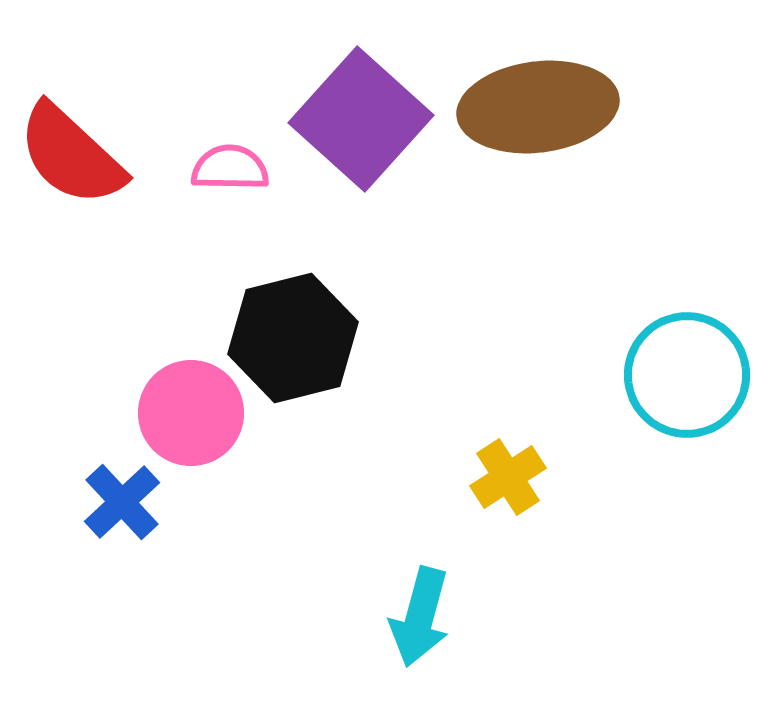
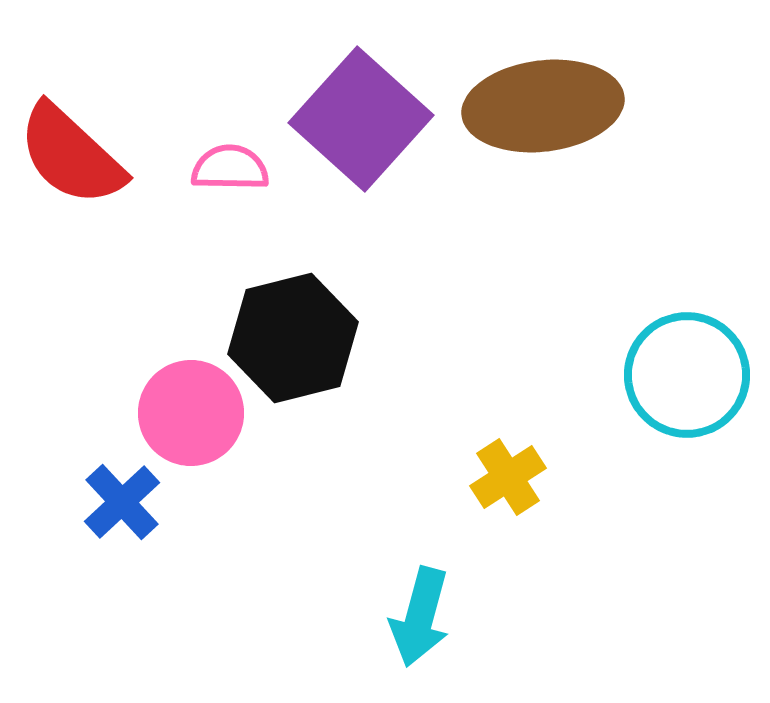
brown ellipse: moved 5 px right, 1 px up
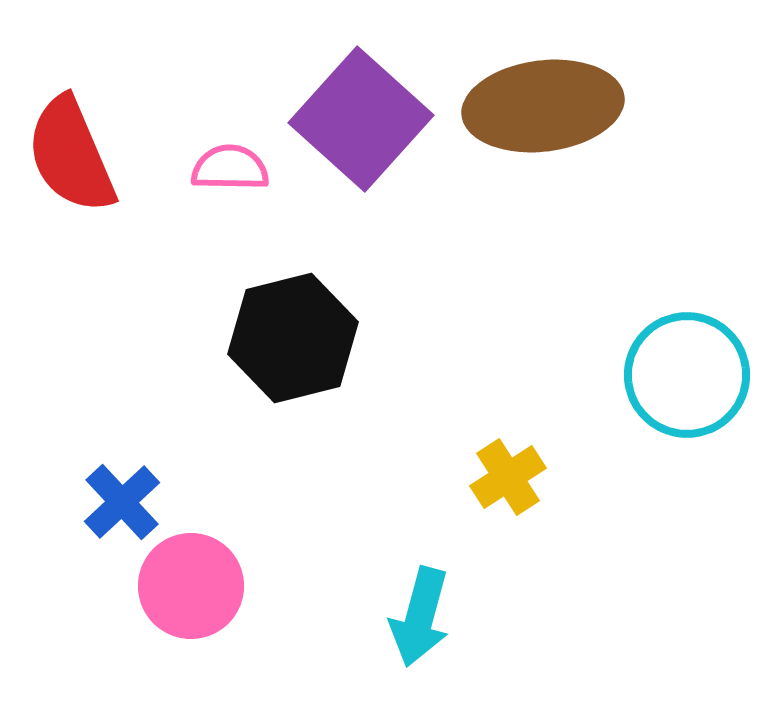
red semicircle: rotated 24 degrees clockwise
pink circle: moved 173 px down
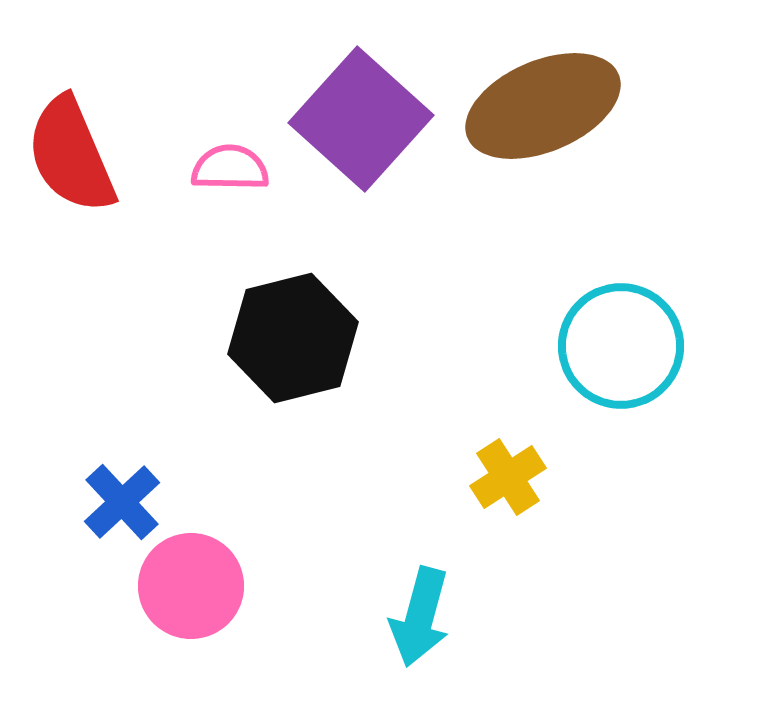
brown ellipse: rotated 16 degrees counterclockwise
cyan circle: moved 66 px left, 29 px up
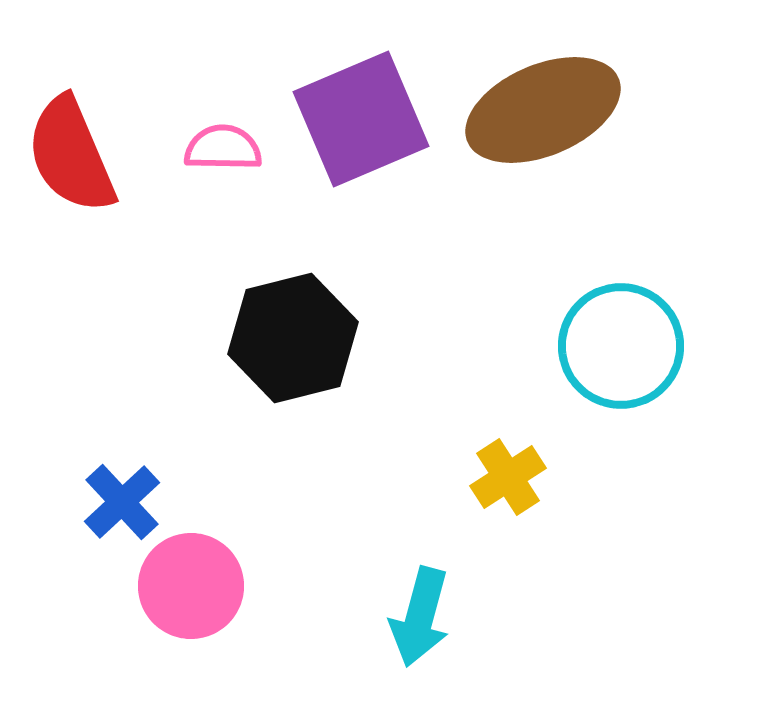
brown ellipse: moved 4 px down
purple square: rotated 25 degrees clockwise
pink semicircle: moved 7 px left, 20 px up
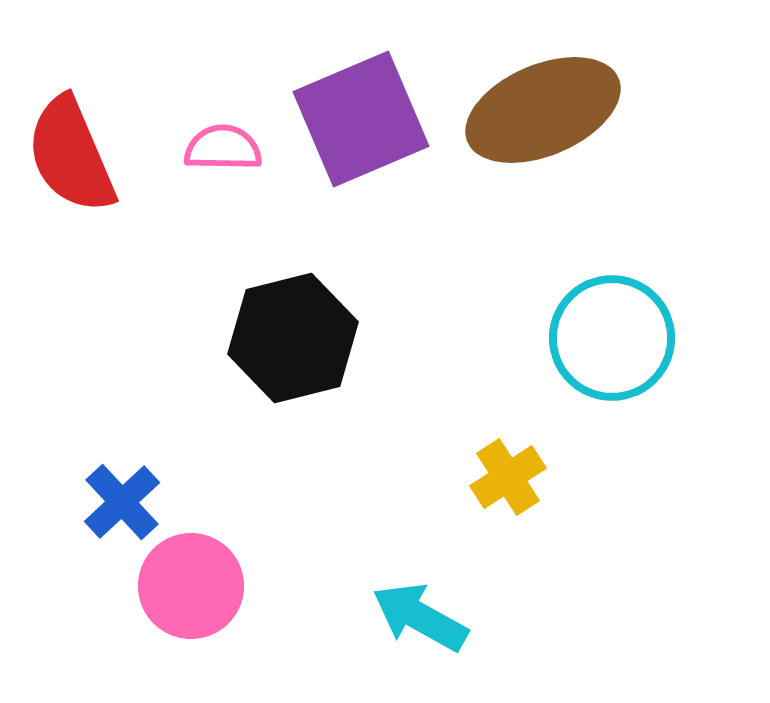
cyan circle: moved 9 px left, 8 px up
cyan arrow: rotated 104 degrees clockwise
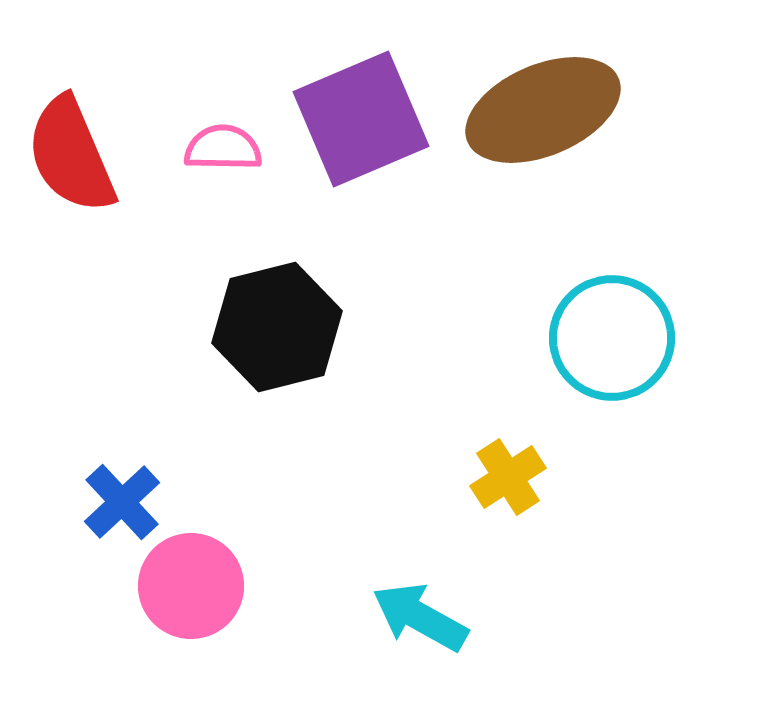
black hexagon: moved 16 px left, 11 px up
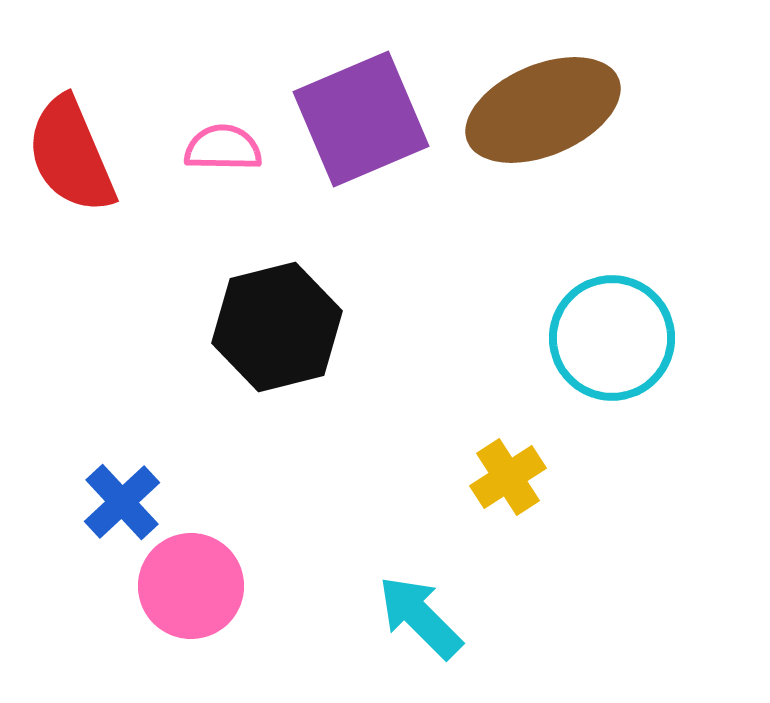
cyan arrow: rotated 16 degrees clockwise
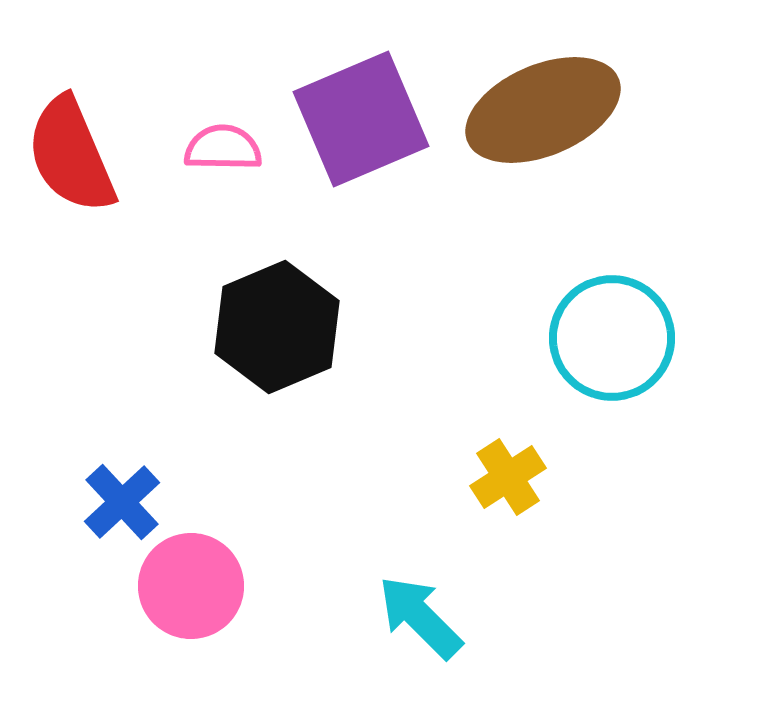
black hexagon: rotated 9 degrees counterclockwise
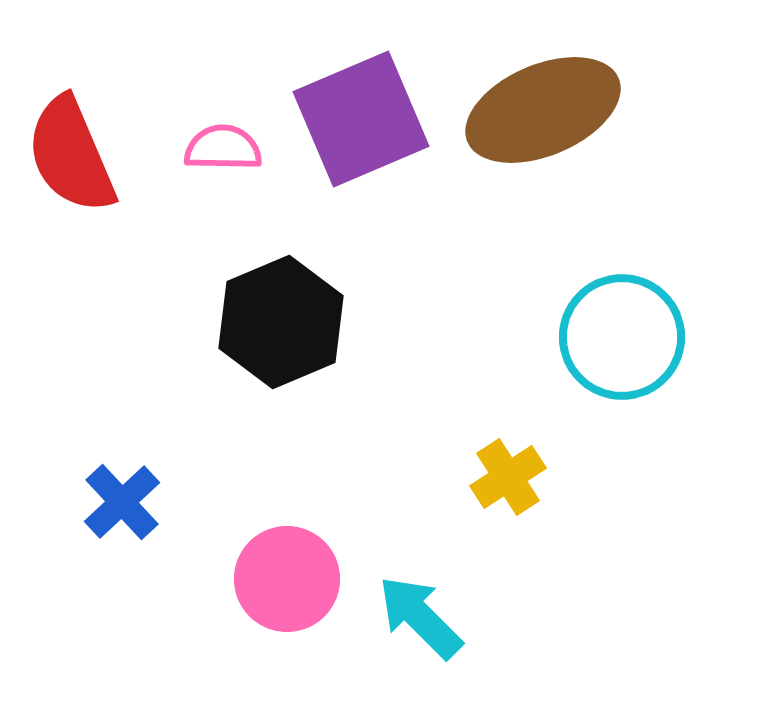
black hexagon: moved 4 px right, 5 px up
cyan circle: moved 10 px right, 1 px up
pink circle: moved 96 px right, 7 px up
